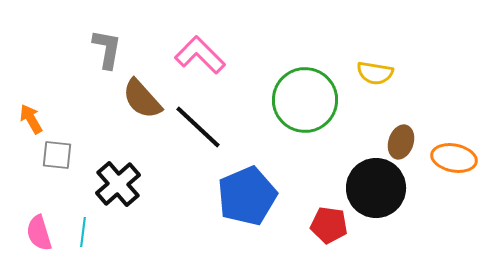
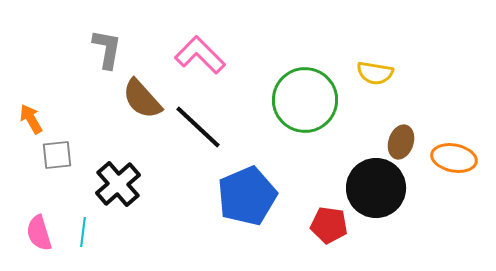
gray square: rotated 12 degrees counterclockwise
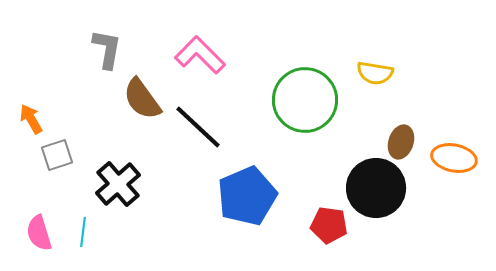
brown semicircle: rotated 6 degrees clockwise
gray square: rotated 12 degrees counterclockwise
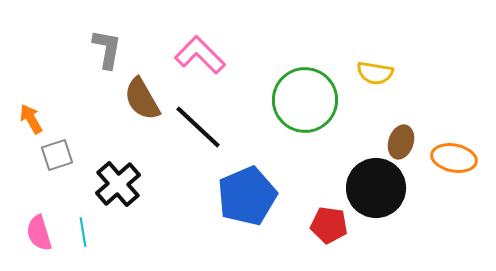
brown semicircle: rotated 6 degrees clockwise
cyan line: rotated 16 degrees counterclockwise
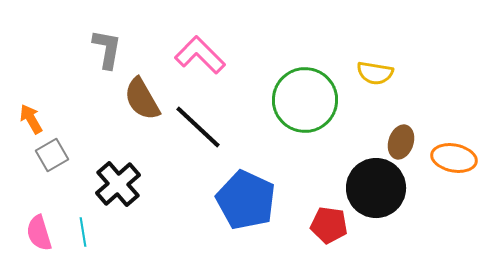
gray square: moved 5 px left; rotated 12 degrees counterclockwise
blue pentagon: moved 1 px left, 4 px down; rotated 24 degrees counterclockwise
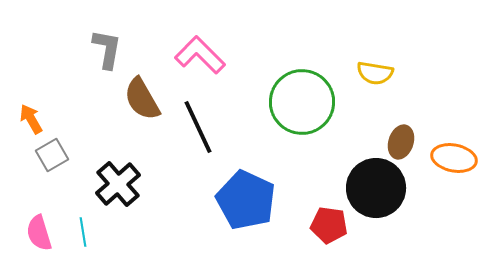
green circle: moved 3 px left, 2 px down
black line: rotated 22 degrees clockwise
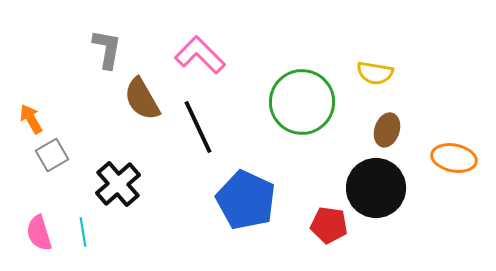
brown ellipse: moved 14 px left, 12 px up
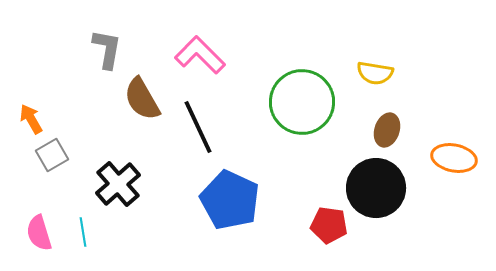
blue pentagon: moved 16 px left
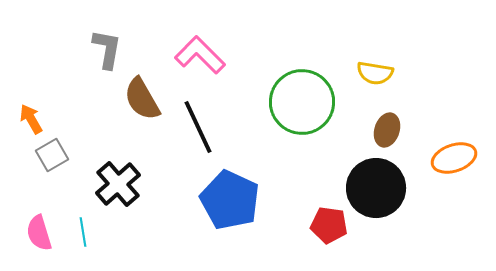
orange ellipse: rotated 30 degrees counterclockwise
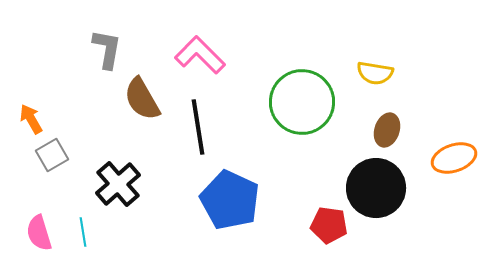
black line: rotated 16 degrees clockwise
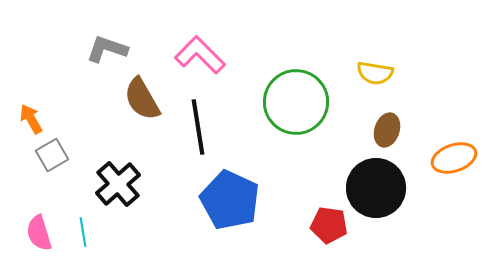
gray L-shape: rotated 81 degrees counterclockwise
green circle: moved 6 px left
